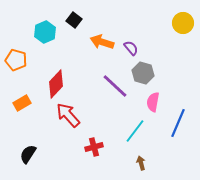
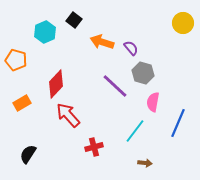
brown arrow: moved 4 px right; rotated 112 degrees clockwise
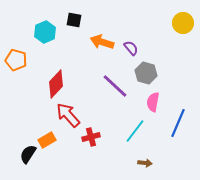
black square: rotated 28 degrees counterclockwise
gray hexagon: moved 3 px right
orange rectangle: moved 25 px right, 37 px down
red cross: moved 3 px left, 10 px up
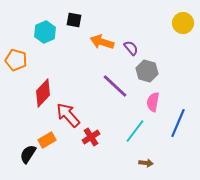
gray hexagon: moved 1 px right, 2 px up
red diamond: moved 13 px left, 9 px down
red cross: rotated 18 degrees counterclockwise
brown arrow: moved 1 px right
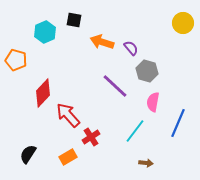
orange rectangle: moved 21 px right, 17 px down
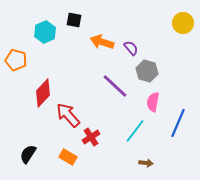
orange rectangle: rotated 60 degrees clockwise
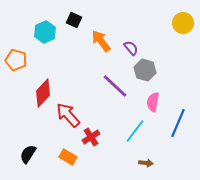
black square: rotated 14 degrees clockwise
orange arrow: moved 1 px left, 1 px up; rotated 35 degrees clockwise
gray hexagon: moved 2 px left, 1 px up
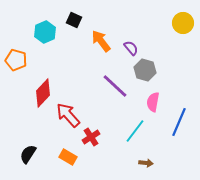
blue line: moved 1 px right, 1 px up
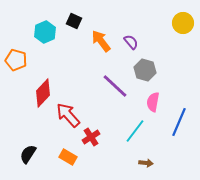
black square: moved 1 px down
purple semicircle: moved 6 px up
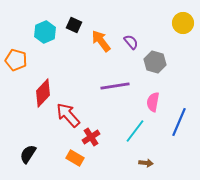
black square: moved 4 px down
gray hexagon: moved 10 px right, 8 px up
purple line: rotated 52 degrees counterclockwise
orange rectangle: moved 7 px right, 1 px down
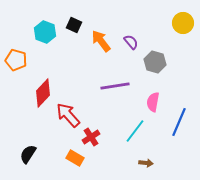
cyan hexagon: rotated 15 degrees counterclockwise
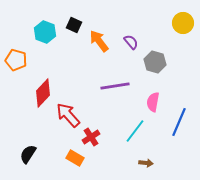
orange arrow: moved 2 px left
